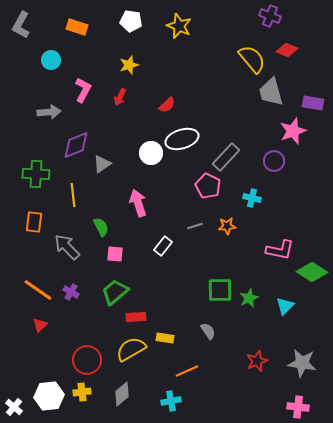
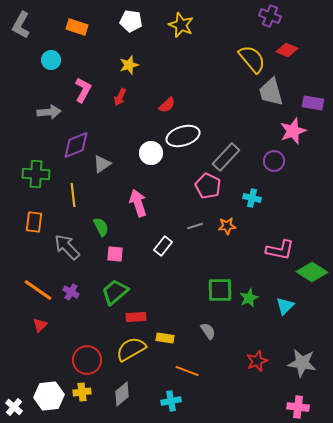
yellow star at (179, 26): moved 2 px right, 1 px up
white ellipse at (182, 139): moved 1 px right, 3 px up
orange line at (187, 371): rotated 45 degrees clockwise
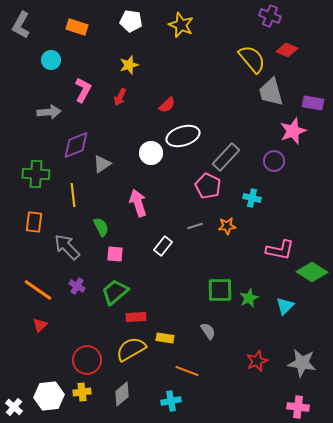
purple cross at (71, 292): moved 6 px right, 6 px up
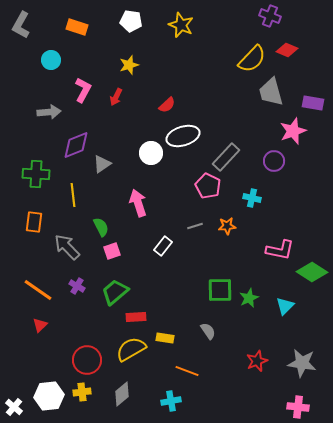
yellow semicircle at (252, 59): rotated 84 degrees clockwise
red arrow at (120, 97): moved 4 px left
pink square at (115, 254): moved 3 px left, 3 px up; rotated 24 degrees counterclockwise
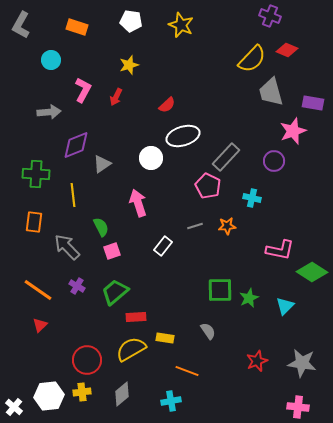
white circle at (151, 153): moved 5 px down
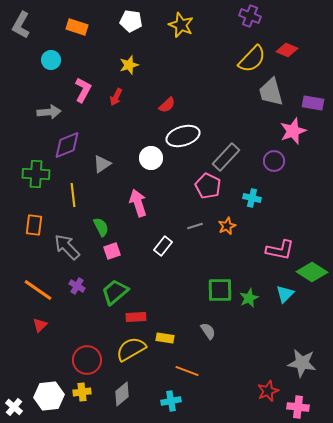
purple cross at (270, 16): moved 20 px left
purple diamond at (76, 145): moved 9 px left
orange rectangle at (34, 222): moved 3 px down
orange star at (227, 226): rotated 18 degrees counterclockwise
cyan triangle at (285, 306): moved 12 px up
red star at (257, 361): moved 11 px right, 30 px down
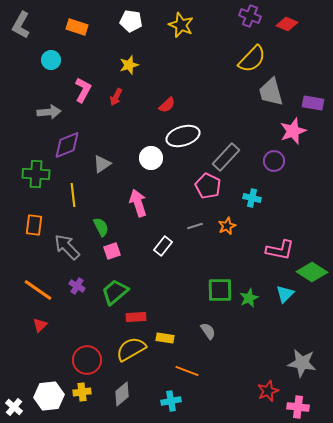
red diamond at (287, 50): moved 26 px up
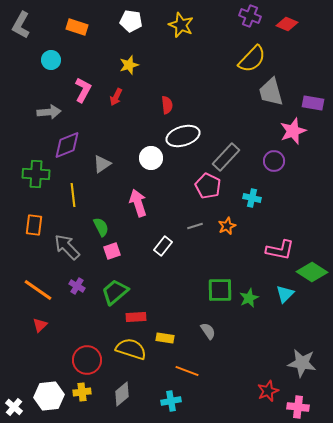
red semicircle at (167, 105): rotated 54 degrees counterclockwise
yellow semicircle at (131, 349): rotated 48 degrees clockwise
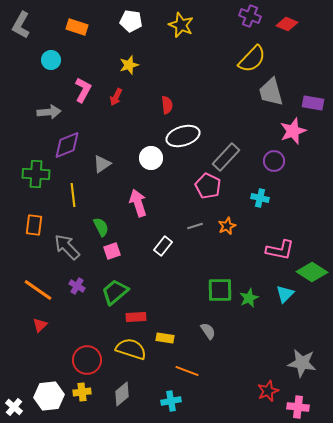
cyan cross at (252, 198): moved 8 px right
